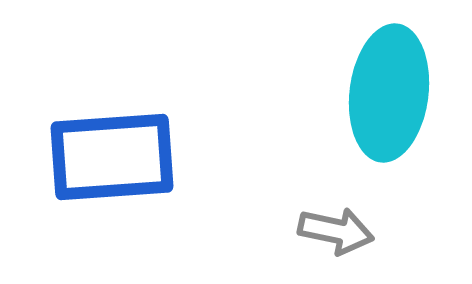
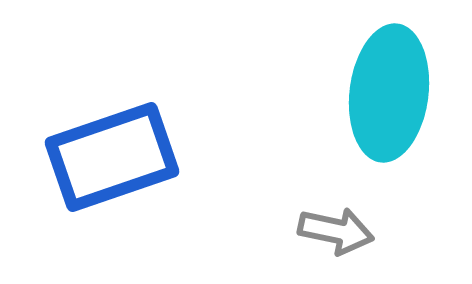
blue rectangle: rotated 15 degrees counterclockwise
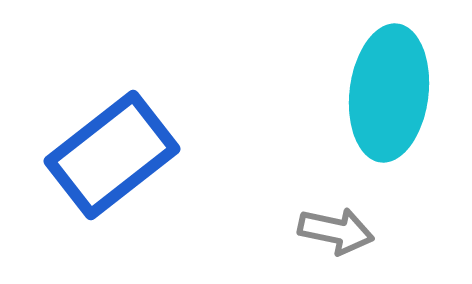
blue rectangle: moved 2 px up; rotated 19 degrees counterclockwise
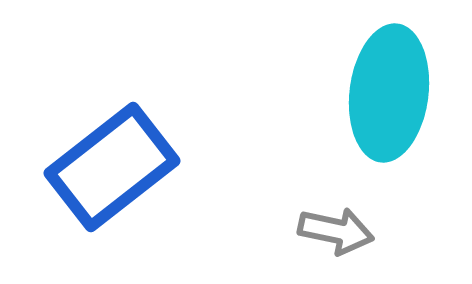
blue rectangle: moved 12 px down
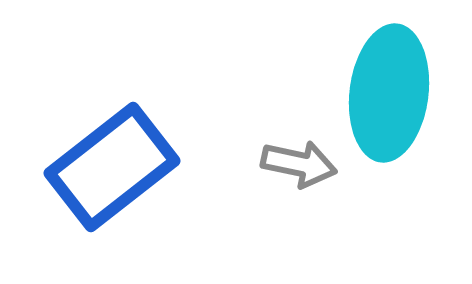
gray arrow: moved 37 px left, 67 px up
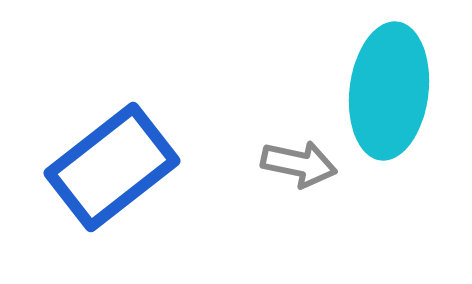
cyan ellipse: moved 2 px up
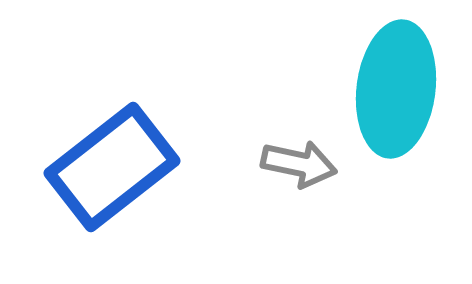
cyan ellipse: moved 7 px right, 2 px up
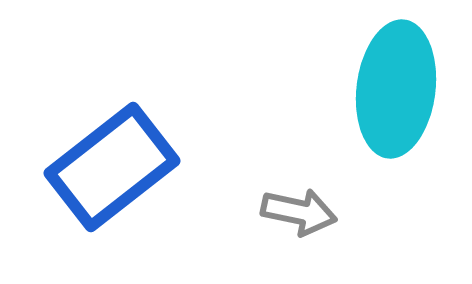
gray arrow: moved 48 px down
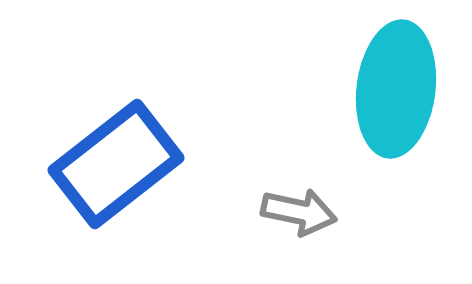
blue rectangle: moved 4 px right, 3 px up
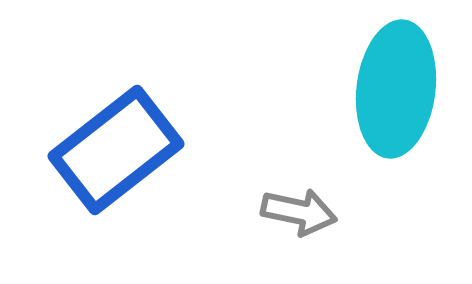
blue rectangle: moved 14 px up
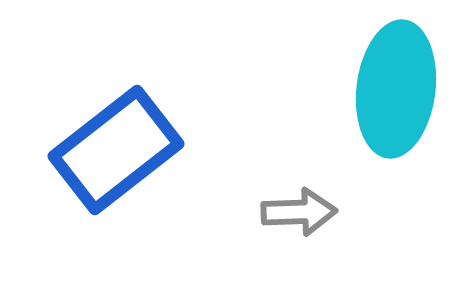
gray arrow: rotated 14 degrees counterclockwise
